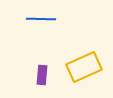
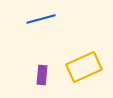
blue line: rotated 16 degrees counterclockwise
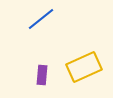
blue line: rotated 24 degrees counterclockwise
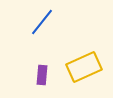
blue line: moved 1 px right, 3 px down; rotated 12 degrees counterclockwise
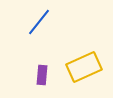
blue line: moved 3 px left
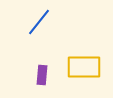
yellow rectangle: rotated 24 degrees clockwise
